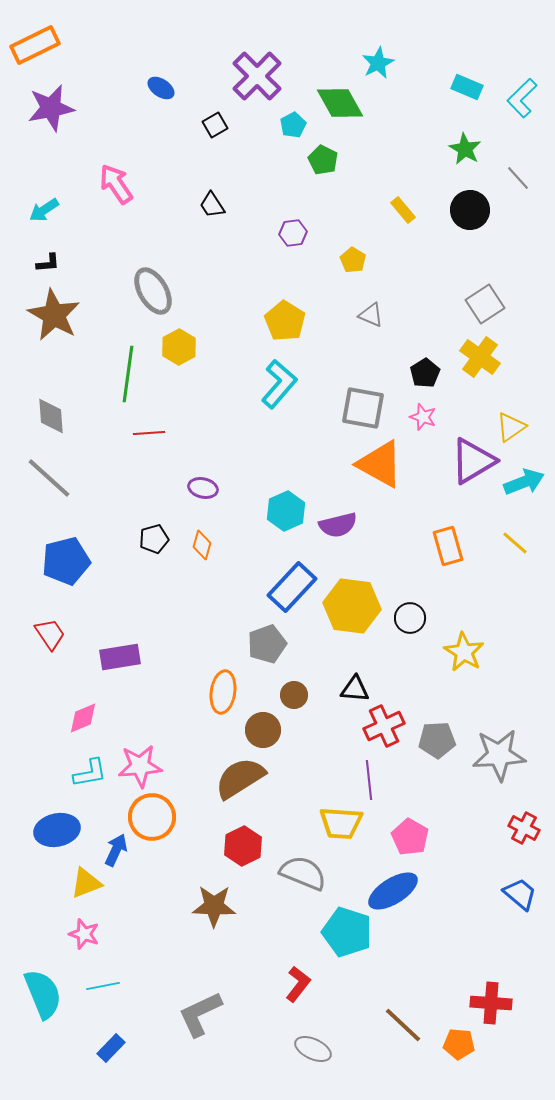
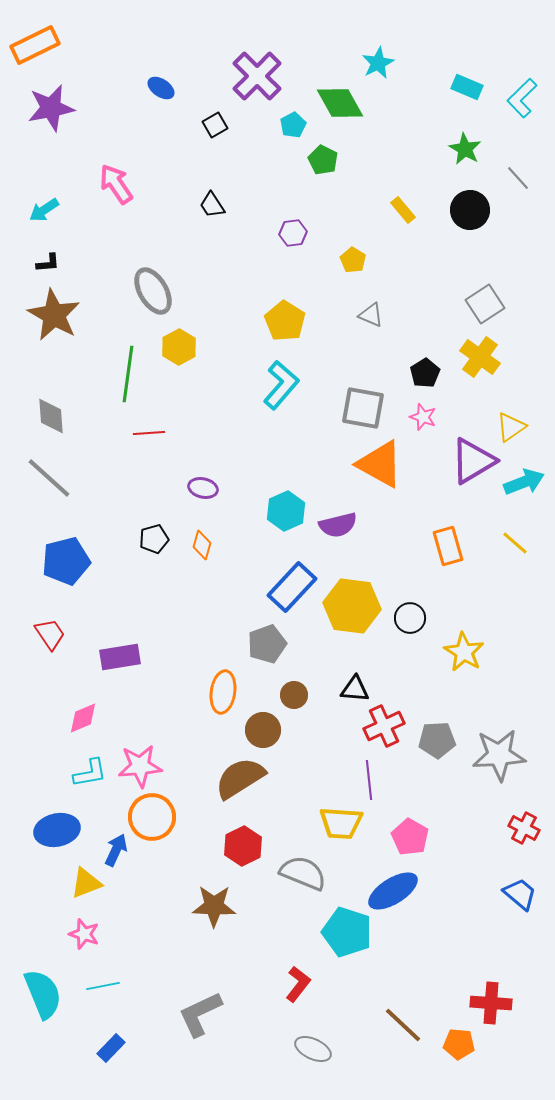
cyan L-shape at (279, 384): moved 2 px right, 1 px down
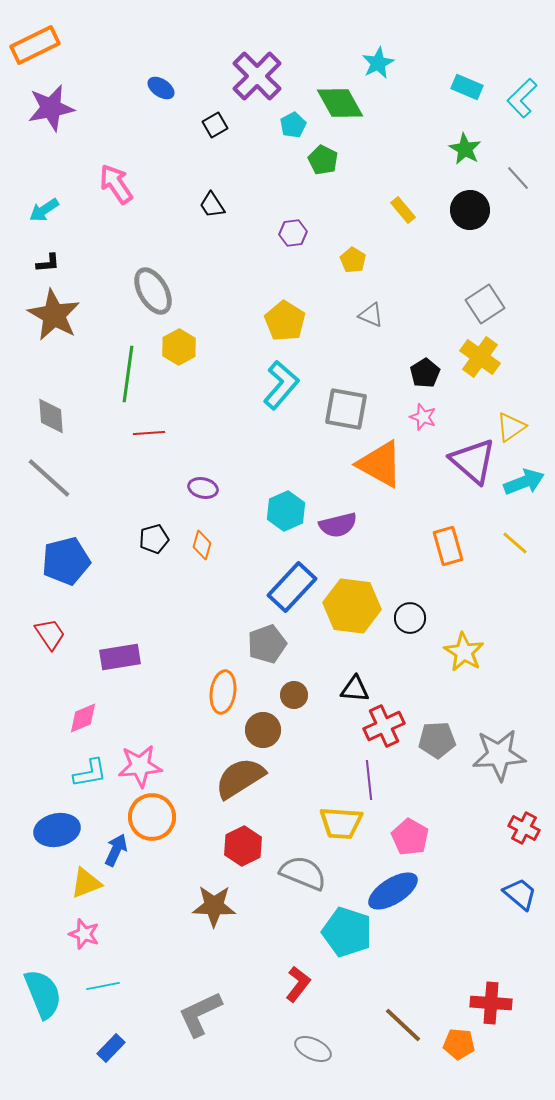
gray square at (363, 408): moved 17 px left, 1 px down
purple triangle at (473, 461): rotated 48 degrees counterclockwise
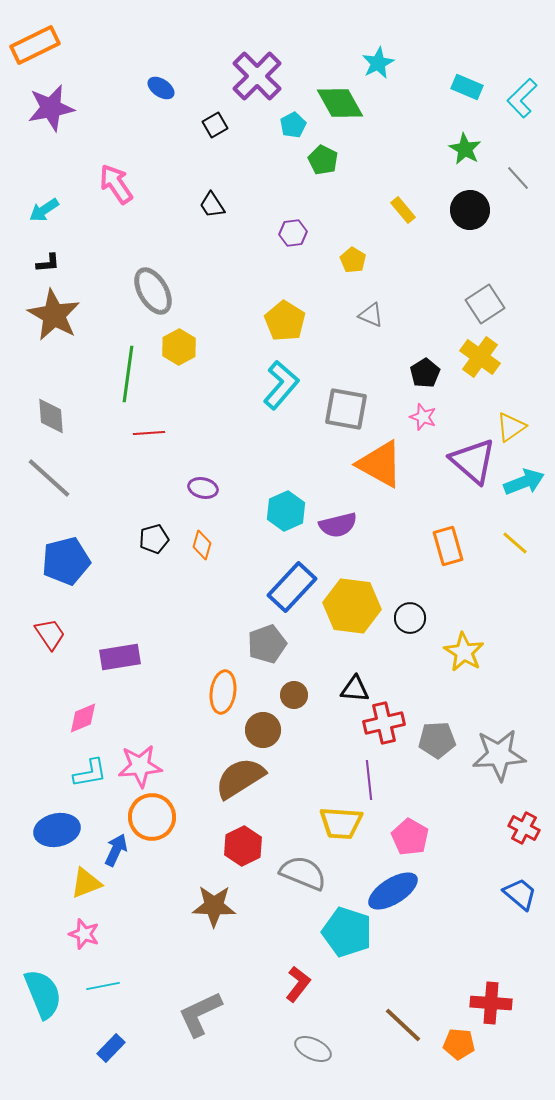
red cross at (384, 726): moved 3 px up; rotated 12 degrees clockwise
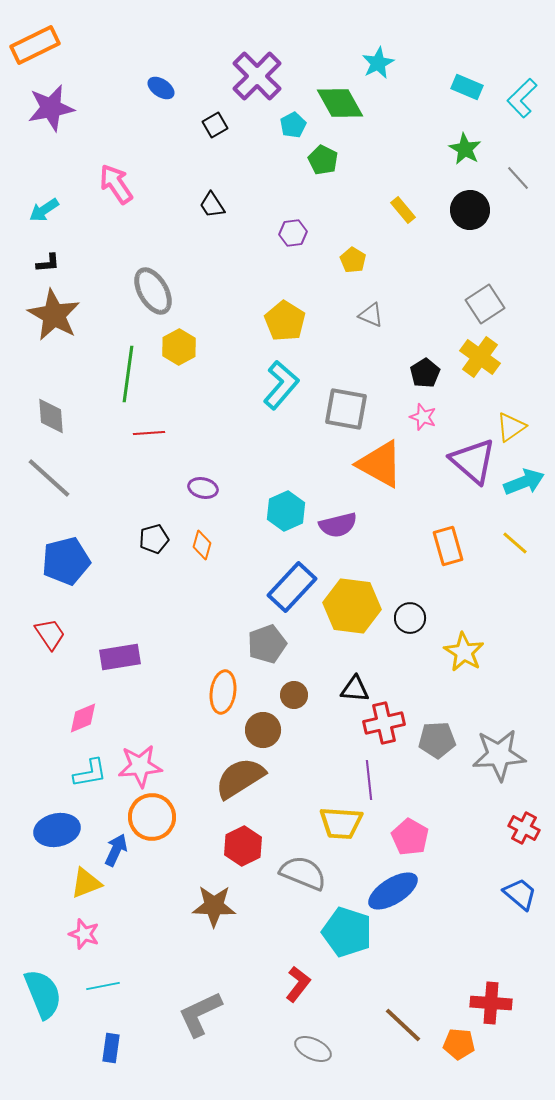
blue rectangle at (111, 1048): rotated 36 degrees counterclockwise
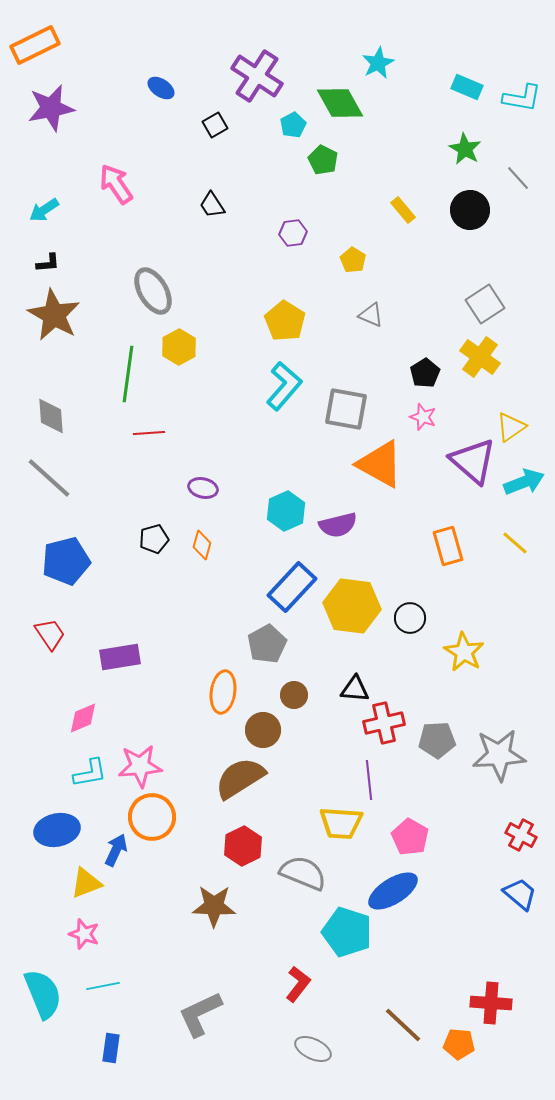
purple cross at (257, 76): rotated 12 degrees counterclockwise
cyan L-shape at (522, 98): rotated 126 degrees counterclockwise
cyan L-shape at (281, 385): moved 3 px right, 1 px down
gray pentagon at (267, 644): rotated 9 degrees counterclockwise
red cross at (524, 828): moved 3 px left, 7 px down
